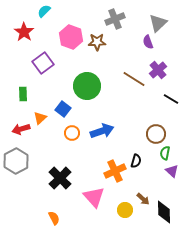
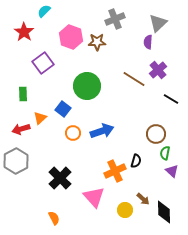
purple semicircle: rotated 24 degrees clockwise
orange circle: moved 1 px right
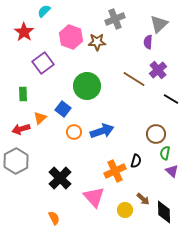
gray triangle: moved 1 px right, 1 px down
orange circle: moved 1 px right, 1 px up
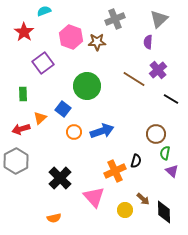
cyan semicircle: rotated 24 degrees clockwise
gray triangle: moved 5 px up
orange semicircle: rotated 104 degrees clockwise
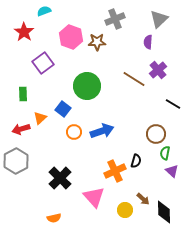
black line: moved 2 px right, 5 px down
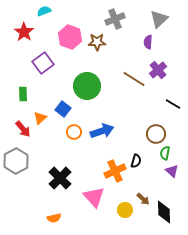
pink hexagon: moved 1 px left
red arrow: moved 2 px right; rotated 114 degrees counterclockwise
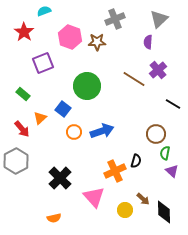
purple square: rotated 15 degrees clockwise
green rectangle: rotated 48 degrees counterclockwise
red arrow: moved 1 px left
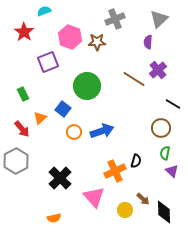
purple square: moved 5 px right, 1 px up
green rectangle: rotated 24 degrees clockwise
brown circle: moved 5 px right, 6 px up
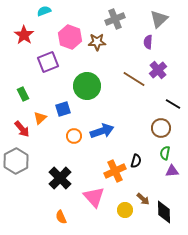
red star: moved 3 px down
blue square: rotated 35 degrees clockwise
orange circle: moved 4 px down
purple triangle: rotated 48 degrees counterclockwise
orange semicircle: moved 7 px right, 1 px up; rotated 80 degrees clockwise
